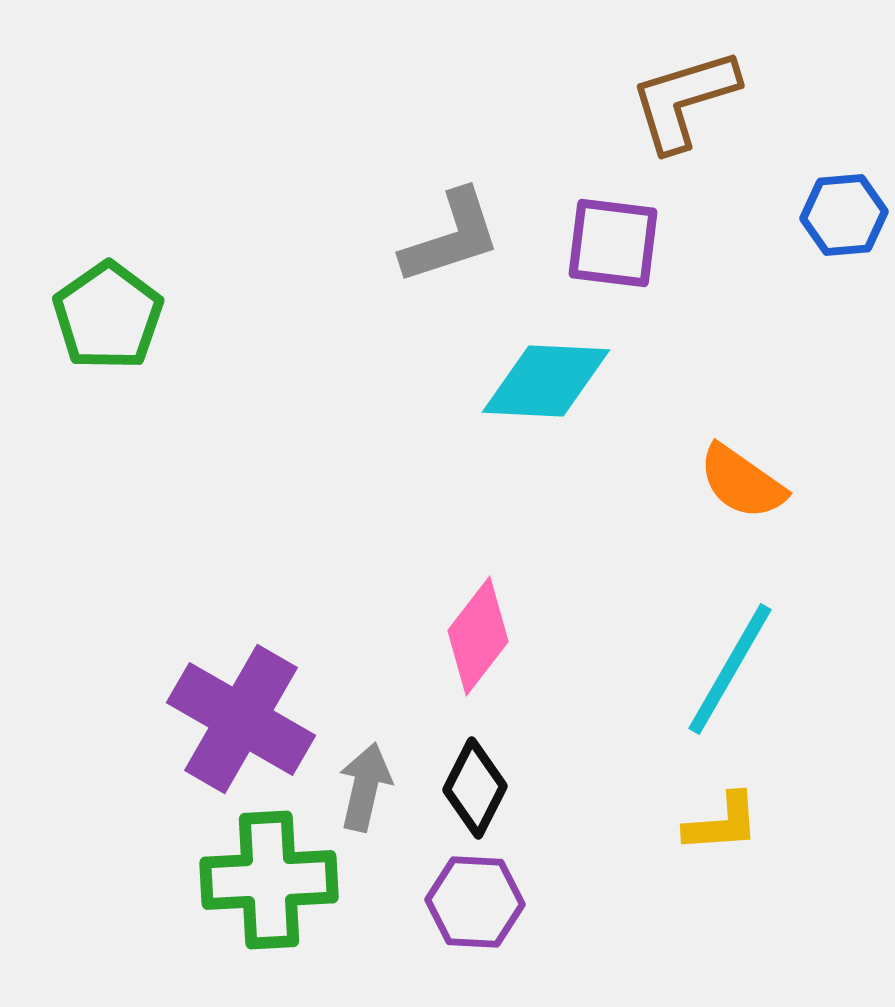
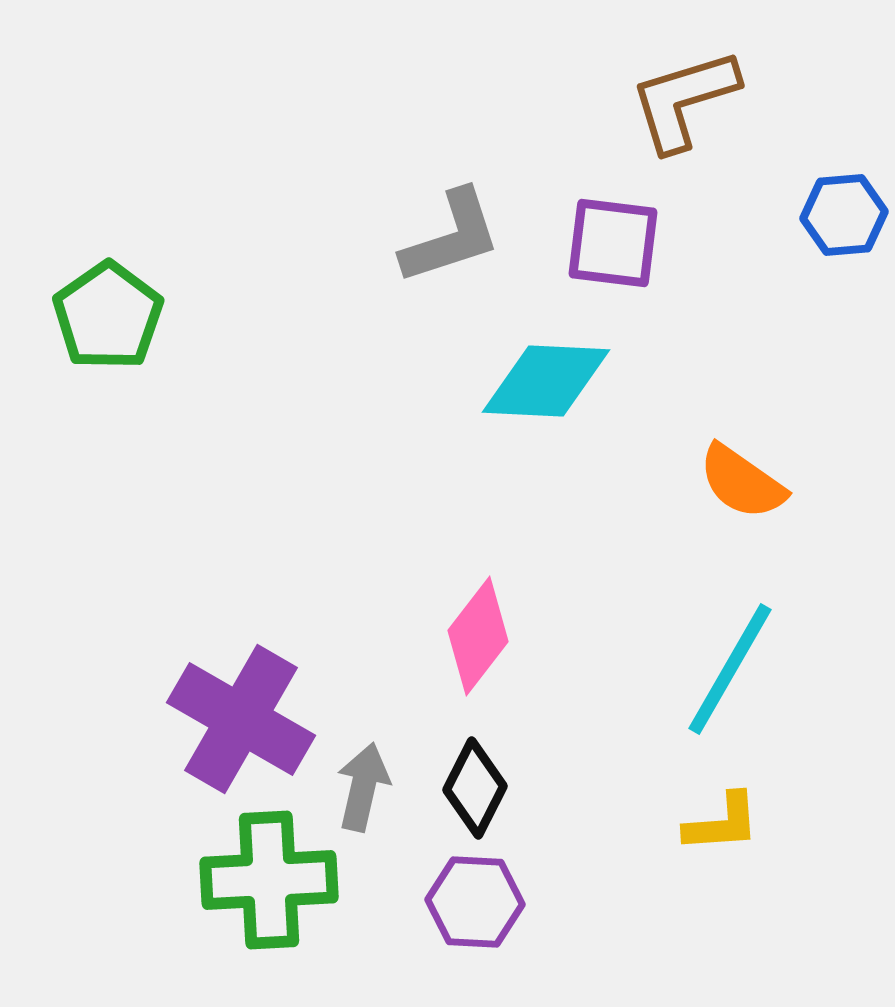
gray arrow: moved 2 px left
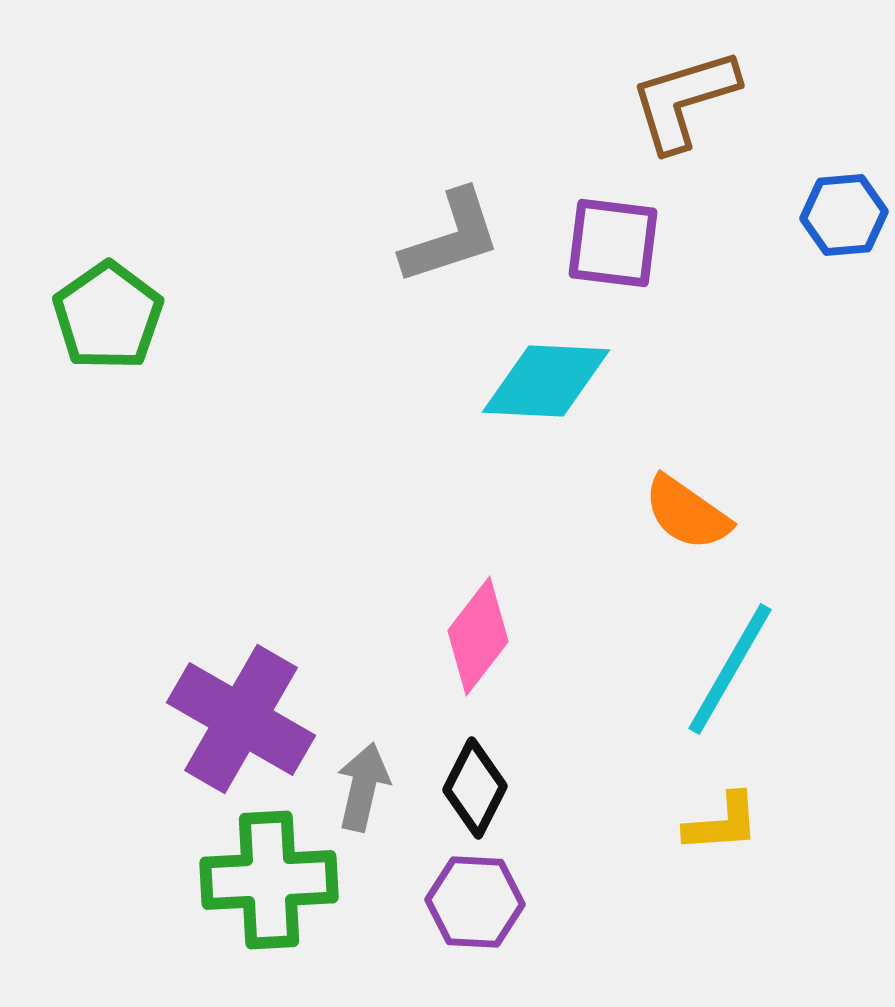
orange semicircle: moved 55 px left, 31 px down
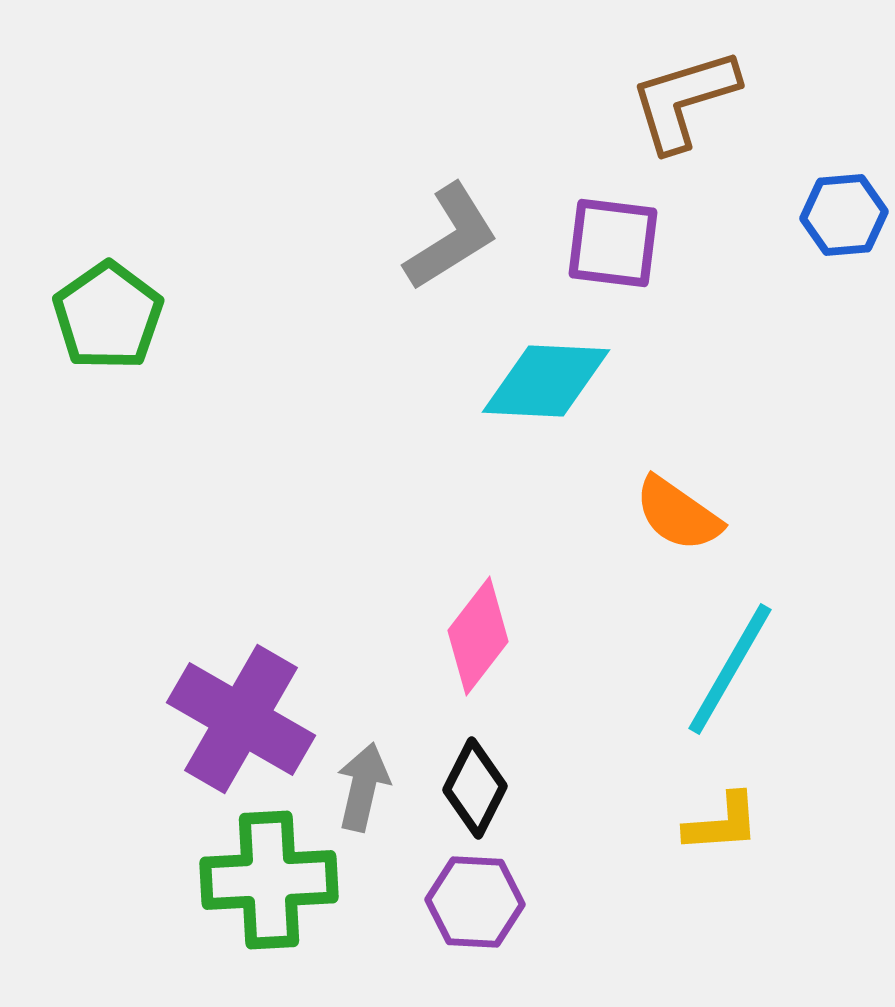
gray L-shape: rotated 14 degrees counterclockwise
orange semicircle: moved 9 px left, 1 px down
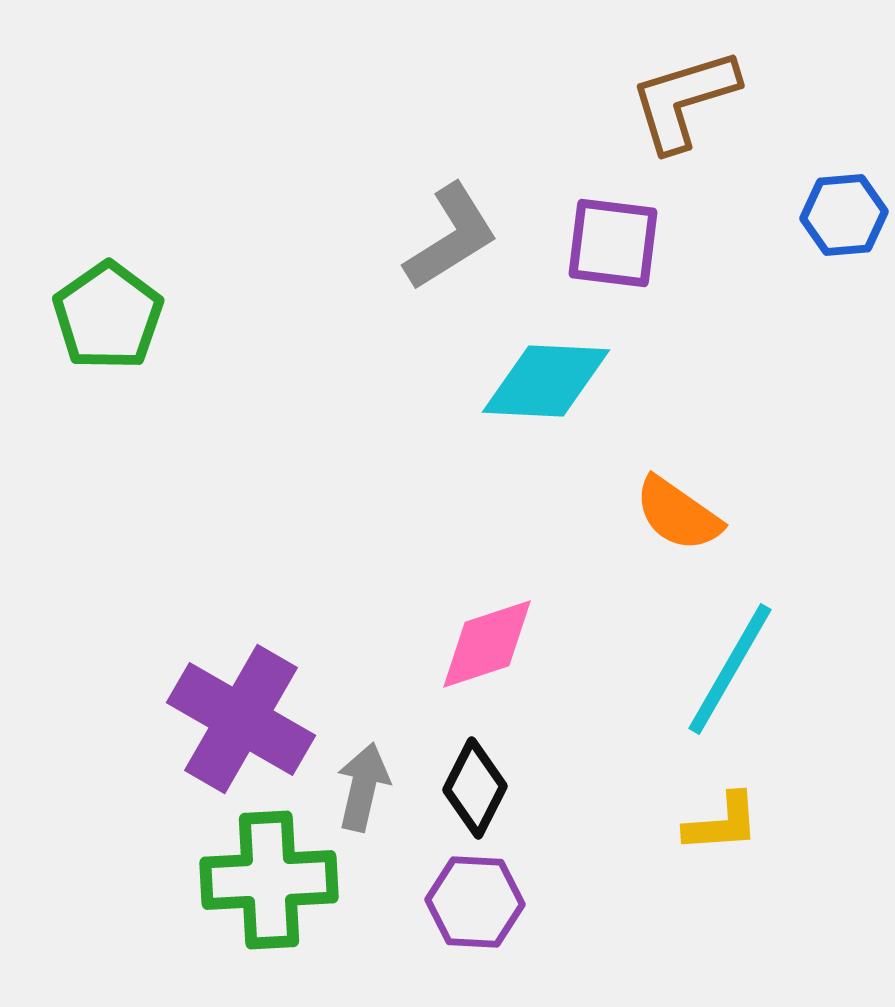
pink diamond: moved 9 px right, 8 px down; rotated 34 degrees clockwise
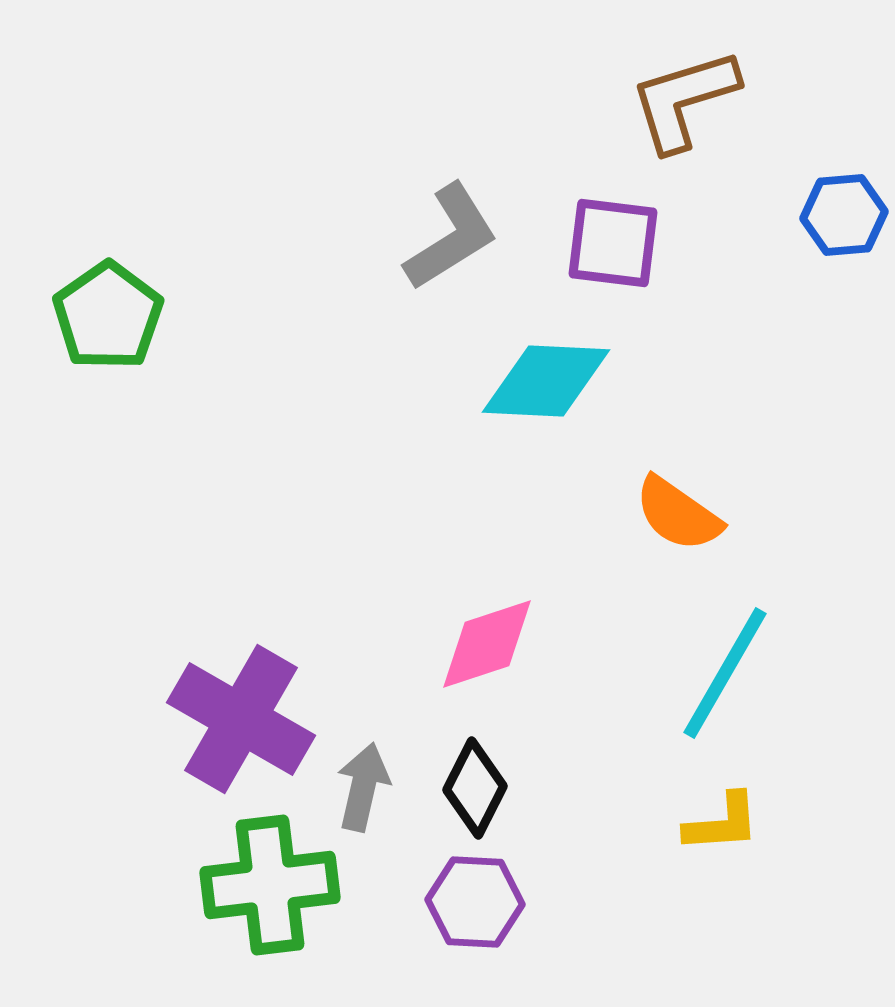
cyan line: moved 5 px left, 4 px down
green cross: moved 1 px right, 5 px down; rotated 4 degrees counterclockwise
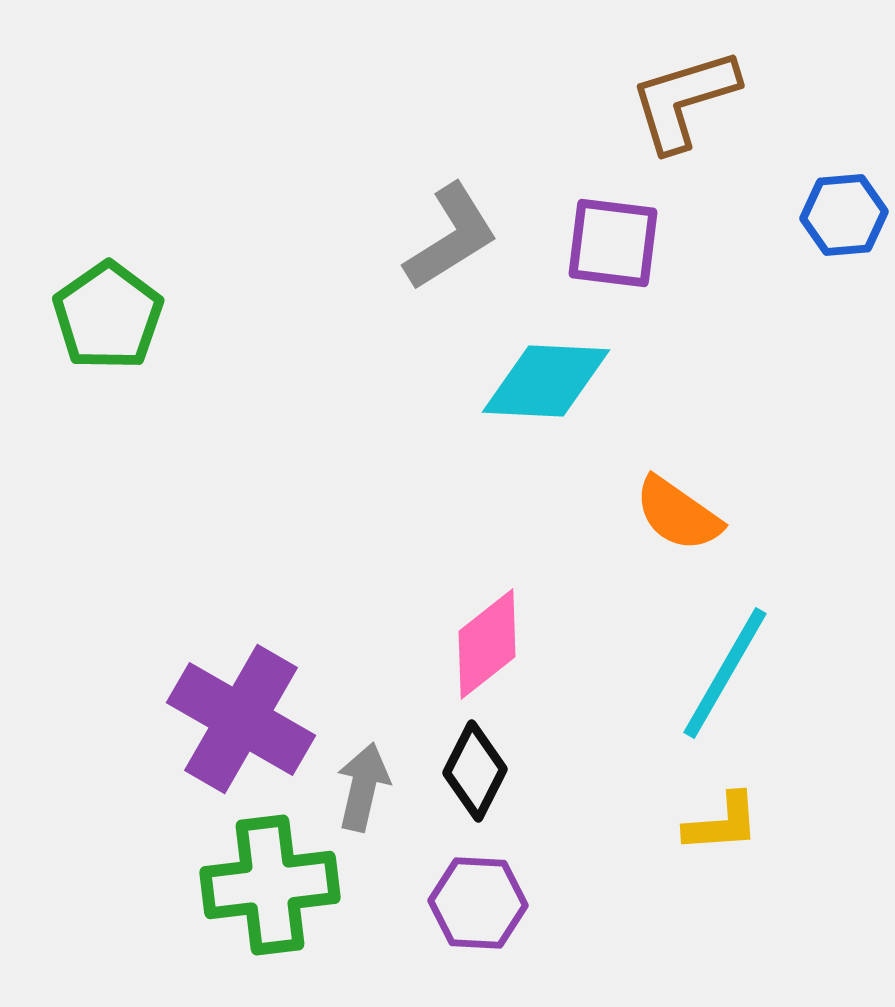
pink diamond: rotated 20 degrees counterclockwise
black diamond: moved 17 px up
purple hexagon: moved 3 px right, 1 px down
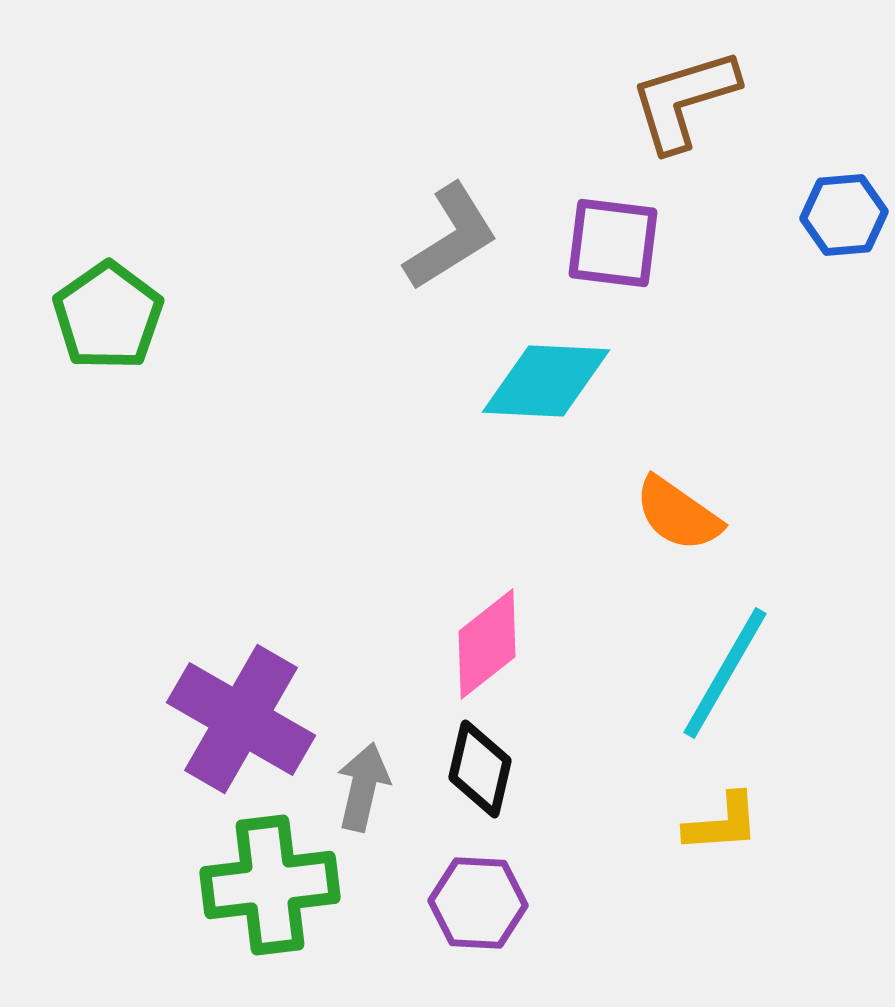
black diamond: moved 5 px right, 2 px up; rotated 14 degrees counterclockwise
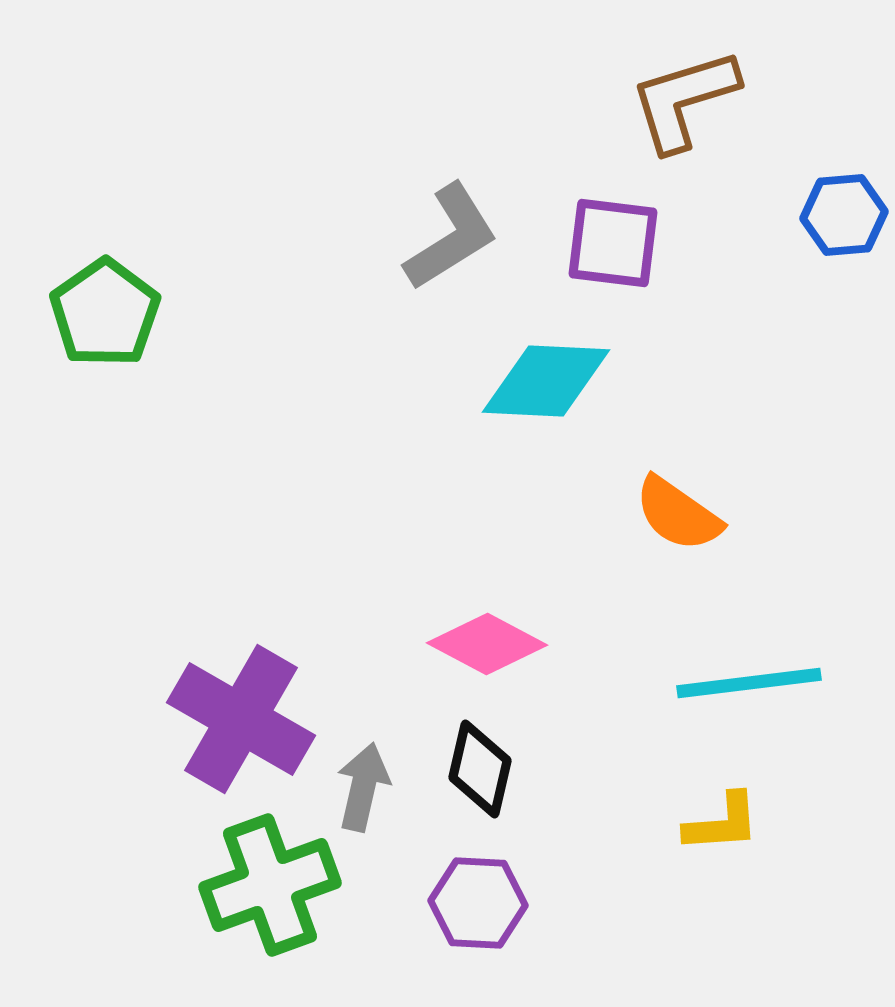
green pentagon: moved 3 px left, 3 px up
pink diamond: rotated 66 degrees clockwise
cyan line: moved 24 px right, 10 px down; rotated 53 degrees clockwise
green cross: rotated 13 degrees counterclockwise
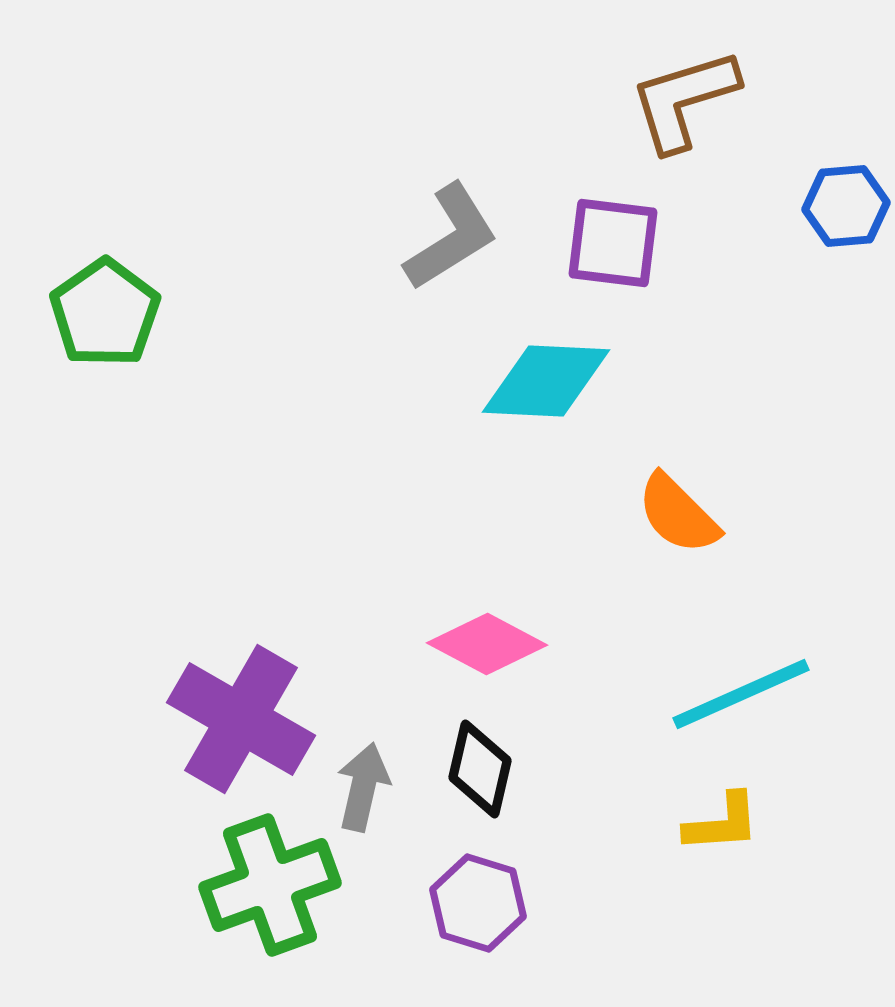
blue hexagon: moved 2 px right, 9 px up
orange semicircle: rotated 10 degrees clockwise
cyan line: moved 8 px left, 11 px down; rotated 17 degrees counterclockwise
purple hexagon: rotated 14 degrees clockwise
